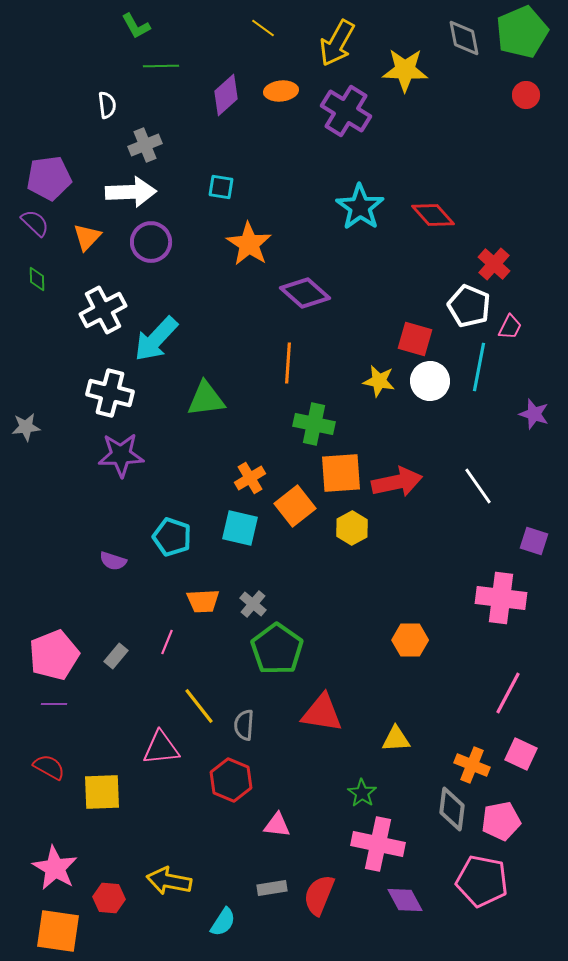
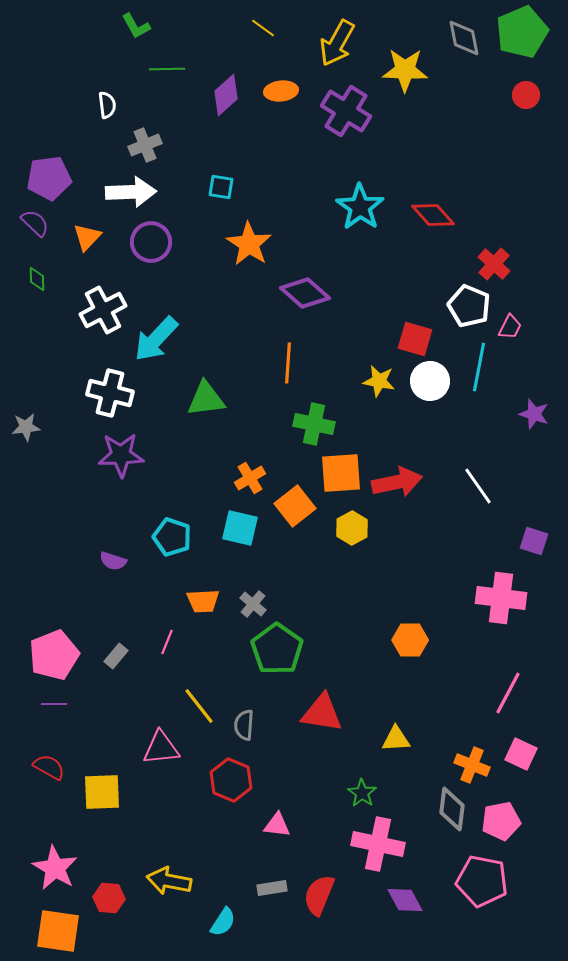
green line at (161, 66): moved 6 px right, 3 px down
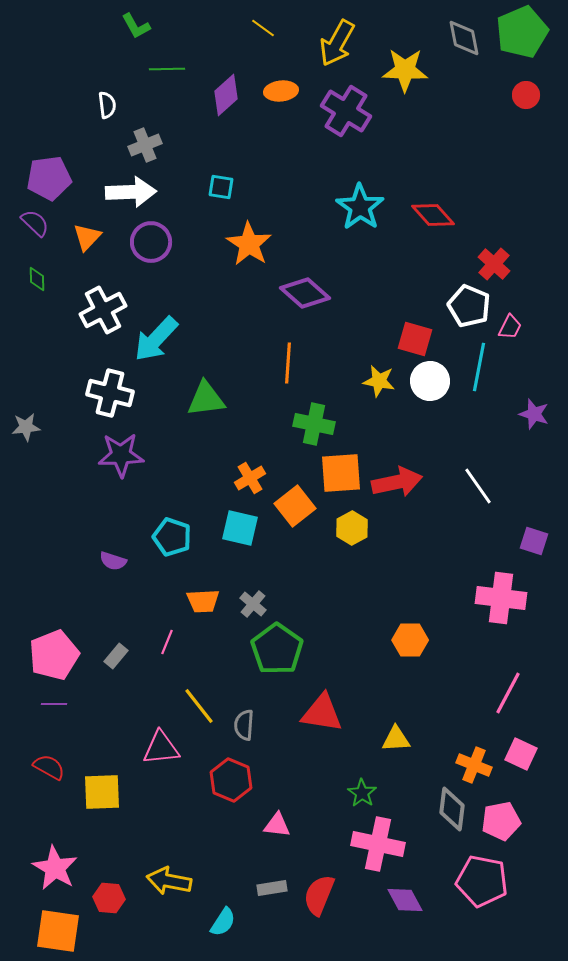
orange cross at (472, 765): moved 2 px right
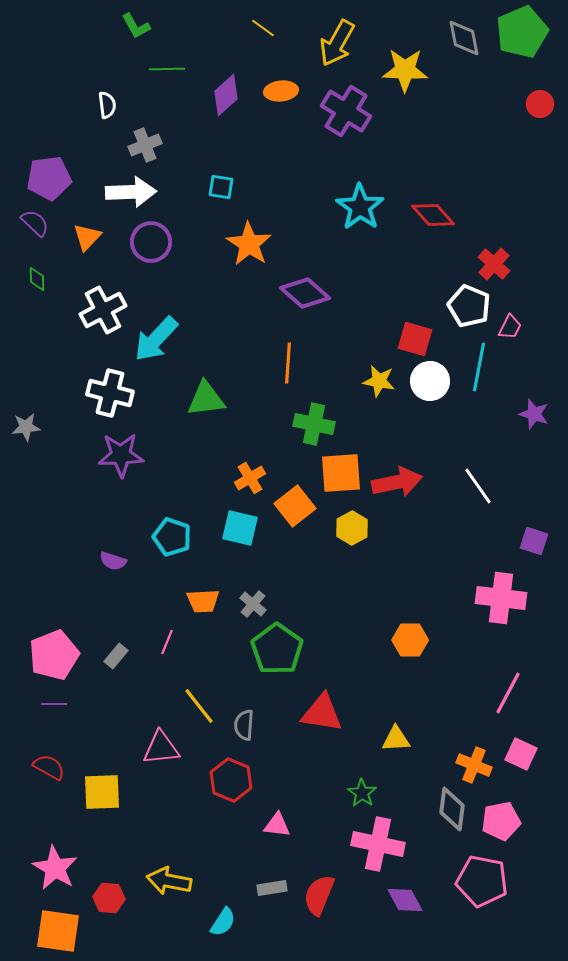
red circle at (526, 95): moved 14 px right, 9 px down
